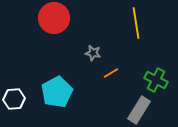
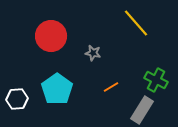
red circle: moved 3 px left, 18 px down
yellow line: rotated 32 degrees counterclockwise
orange line: moved 14 px down
cyan pentagon: moved 3 px up; rotated 8 degrees counterclockwise
white hexagon: moved 3 px right
gray rectangle: moved 3 px right
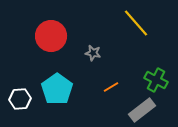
white hexagon: moved 3 px right
gray rectangle: rotated 20 degrees clockwise
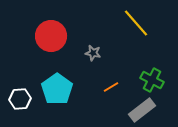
green cross: moved 4 px left
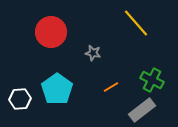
red circle: moved 4 px up
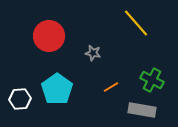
red circle: moved 2 px left, 4 px down
gray rectangle: rotated 48 degrees clockwise
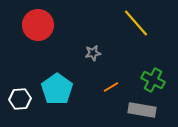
red circle: moved 11 px left, 11 px up
gray star: rotated 21 degrees counterclockwise
green cross: moved 1 px right
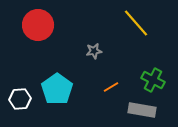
gray star: moved 1 px right, 2 px up
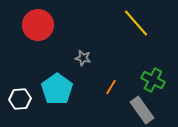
gray star: moved 11 px left, 7 px down; rotated 21 degrees clockwise
orange line: rotated 28 degrees counterclockwise
gray rectangle: rotated 44 degrees clockwise
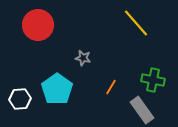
green cross: rotated 15 degrees counterclockwise
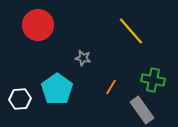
yellow line: moved 5 px left, 8 px down
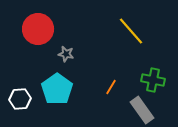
red circle: moved 4 px down
gray star: moved 17 px left, 4 px up
